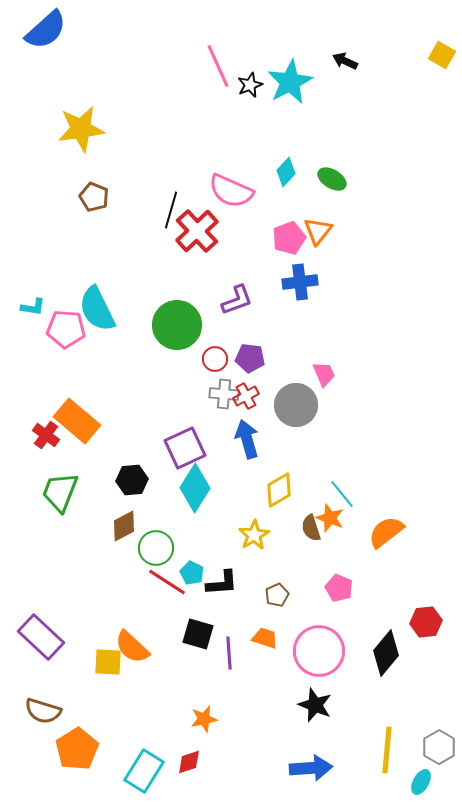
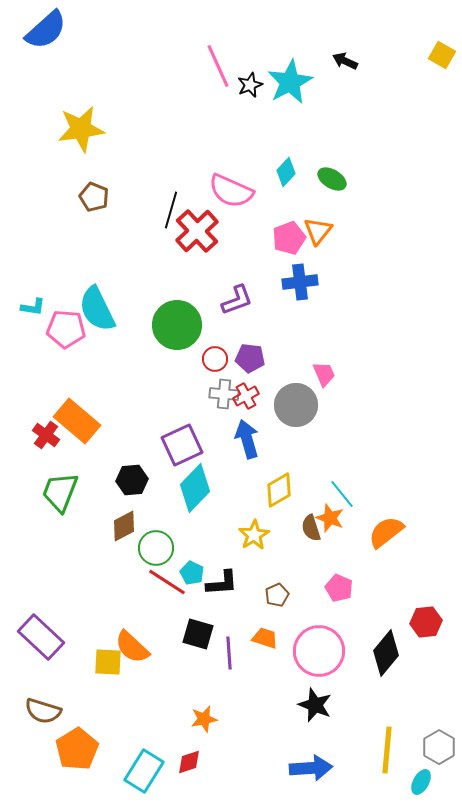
purple square at (185, 448): moved 3 px left, 3 px up
cyan diamond at (195, 488): rotated 12 degrees clockwise
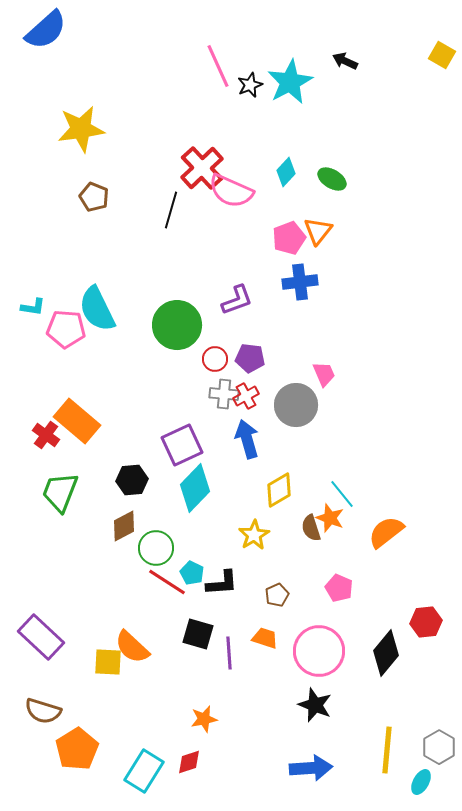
red cross at (197, 231): moved 5 px right, 63 px up
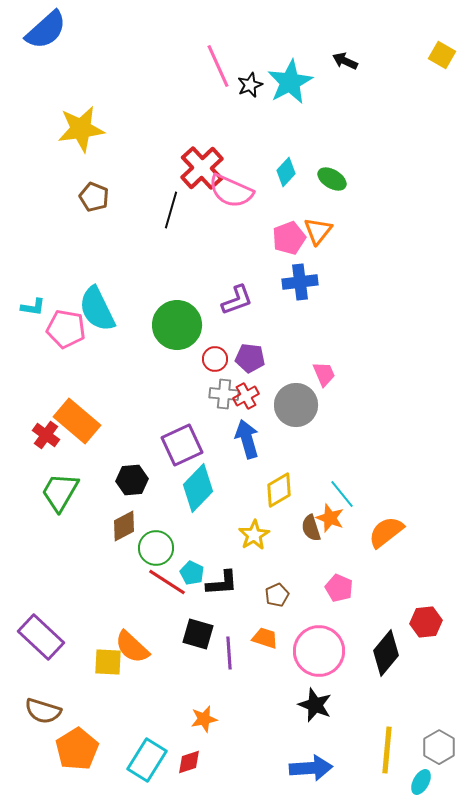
pink pentagon at (66, 329): rotated 6 degrees clockwise
cyan diamond at (195, 488): moved 3 px right
green trapezoid at (60, 492): rotated 9 degrees clockwise
cyan rectangle at (144, 771): moved 3 px right, 11 px up
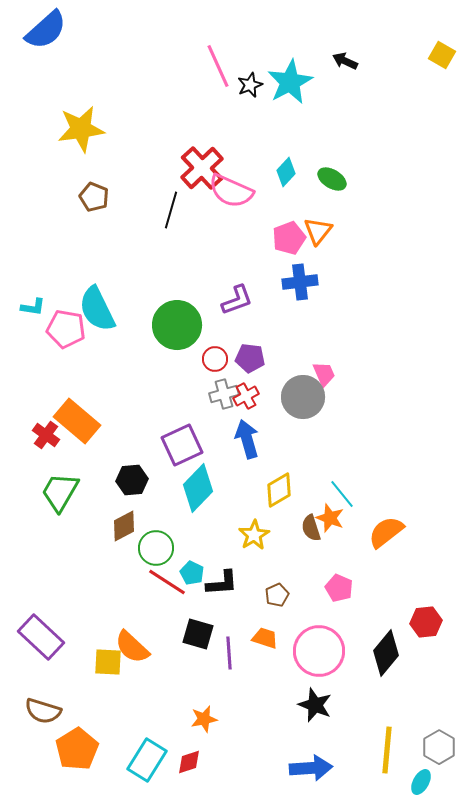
gray cross at (224, 394): rotated 20 degrees counterclockwise
gray circle at (296, 405): moved 7 px right, 8 px up
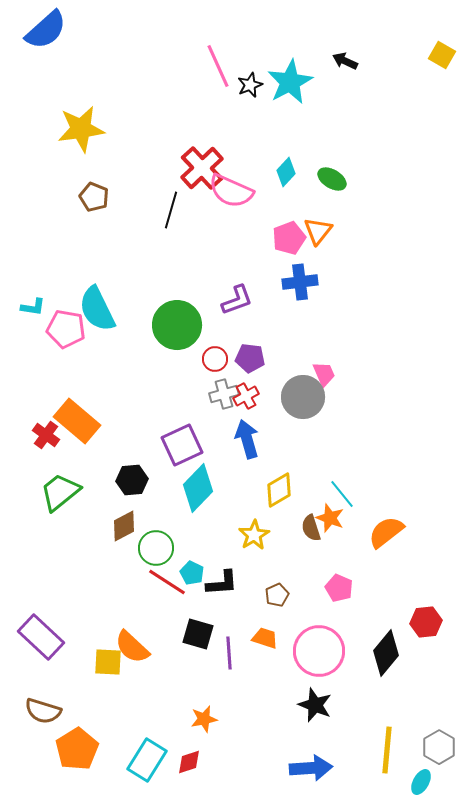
green trapezoid at (60, 492): rotated 21 degrees clockwise
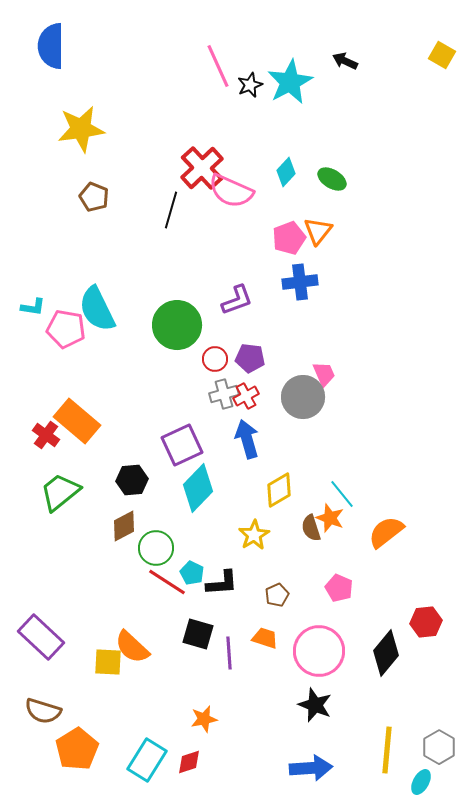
blue semicircle at (46, 30): moved 5 px right, 16 px down; rotated 132 degrees clockwise
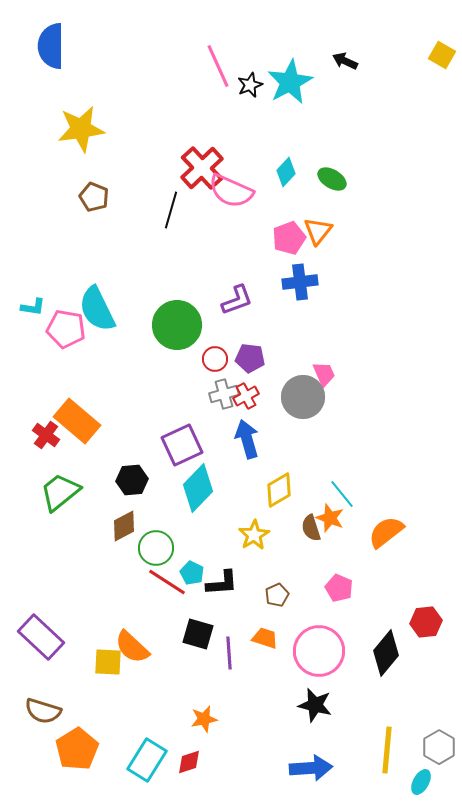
black star at (315, 705): rotated 8 degrees counterclockwise
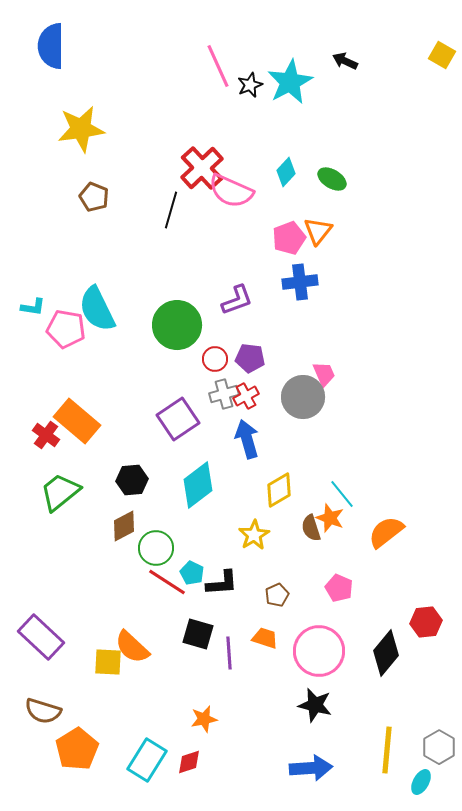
purple square at (182, 445): moved 4 px left, 26 px up; rotated 9 degrees counterclockwise
cyan diamond at (198, 488): moved 3 px up; rotated 9 degrees clockwise
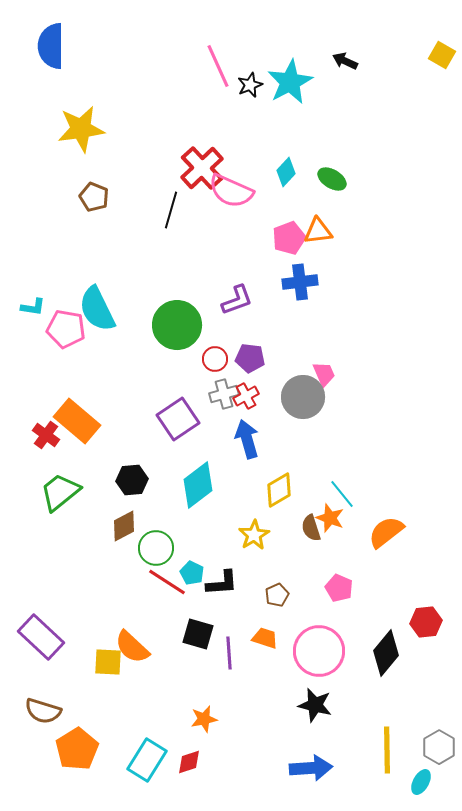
orange triangle at (318, 231): rotated 44 degrees clockwise
yellow line at (387, 750): rotated 6 degrees counterclockwise
